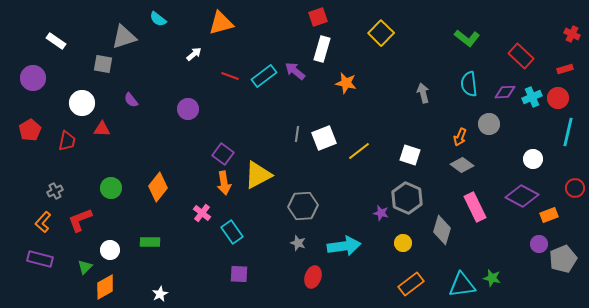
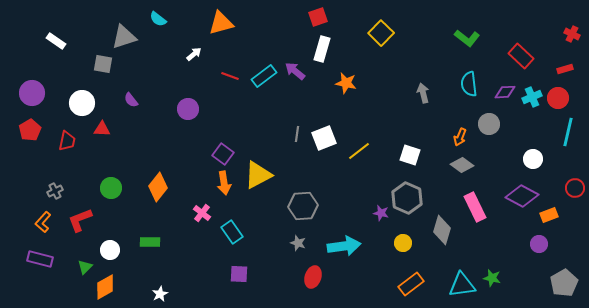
purple circle at (33, 78): moved 1 px left, 15 px down
gray pentagon at (563, 259): moved 1 px right, 24 px down; rotated 8 degrees counterclockwise
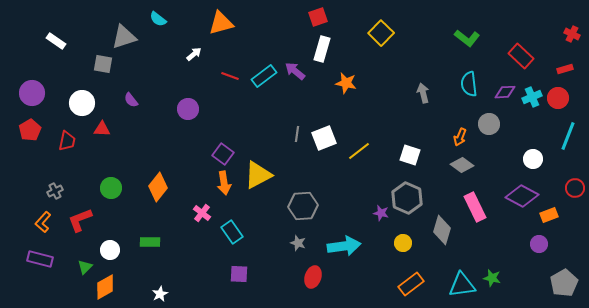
cyan line at (568, 132): moved 4 px down; rotated 8 degrees clockwise
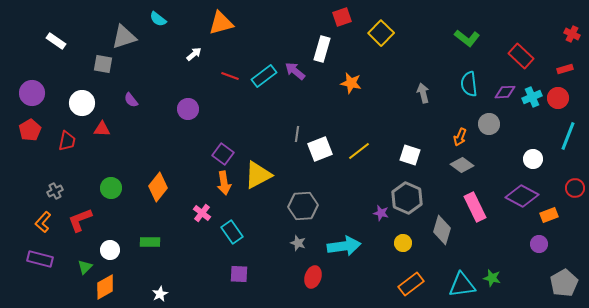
red square at (318, 17): moved 24 px right
orange star at (346, 83): moved 5 px right
white square at (324, 138): moved 4 px left, 11 px down
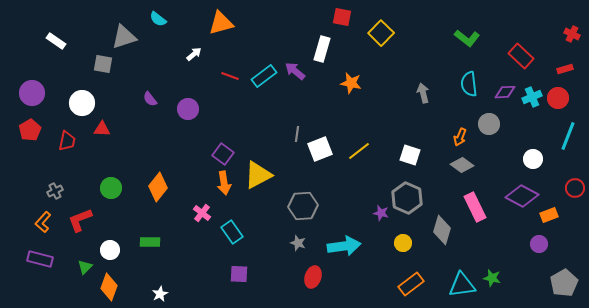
red square at (342, 17): rotated 30 degrees clockwise
purple semicircle at (131, 100): moved 19 px right, 1 px up
orange diamond at (105, 287): moved 4 px right; rotated 40 degrees counterclockwise
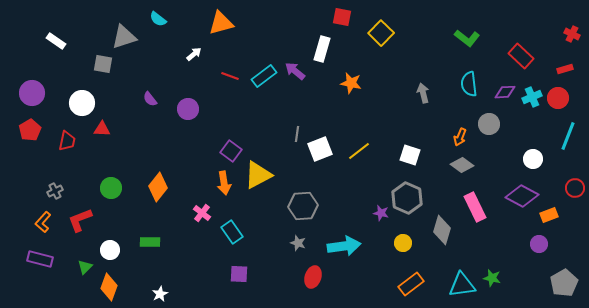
purple square at (223, 154): moved 8 px right, 3 px up
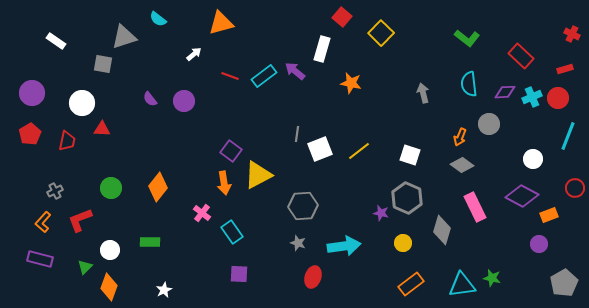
red square at (342, 17): rotated 30 degrees clockwise
purple circle at (188, 109): moved 4 px left, 8 px up
red pentagon at (30, 130): moved 4 px down
white star at (160, 294): moved 4 px right, 4 px up
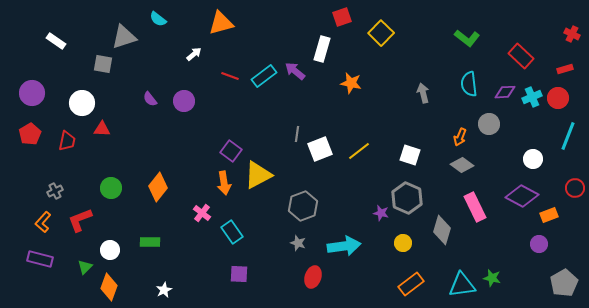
red square at (342, 17): rotated 30 degrees clockwise
gray hexagon at (303, 206): rotated 16 degrees counterclockwise
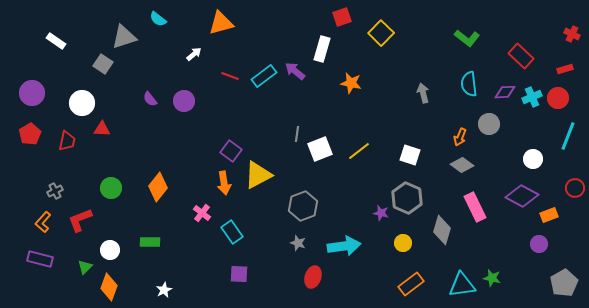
gray square at (103, 64): rotated 24 degrees clockwise
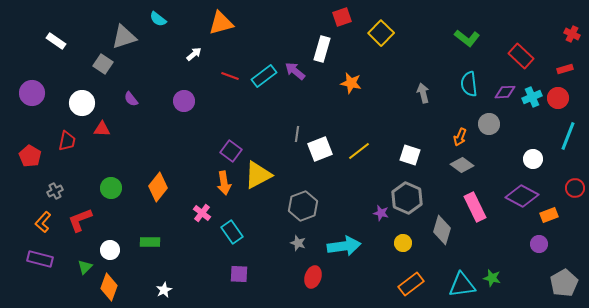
purple semicircle at (150, 99): moved 19 px left
red pentagon at (30, 134): moved 22 px down; rotated 10 degrees counterclockwise
